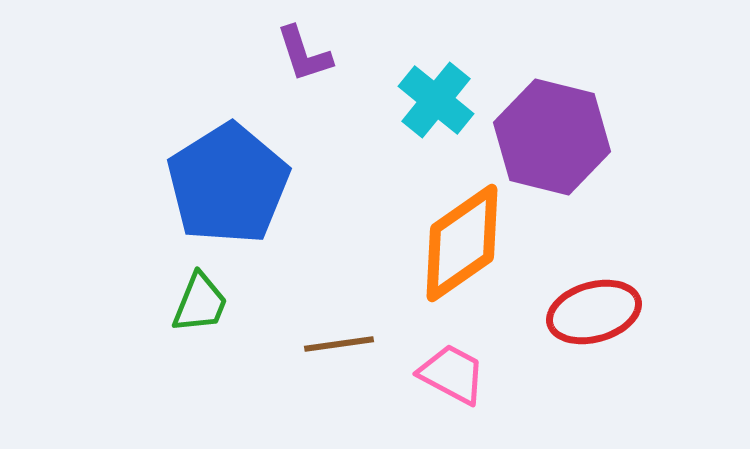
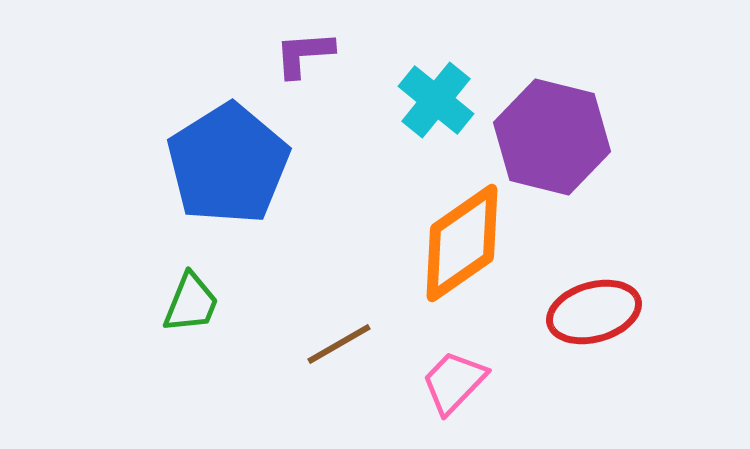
purple L-shape: rotated 104 degrees clockwise
blue pentagon: moved 20 px up
green trapezoid: moved 9 px left
brown line: rotated 22 degrees counterclockwise
pink trapezoid: moved 2 px right, 8 px down; rotated 74 degrees counterclockwise
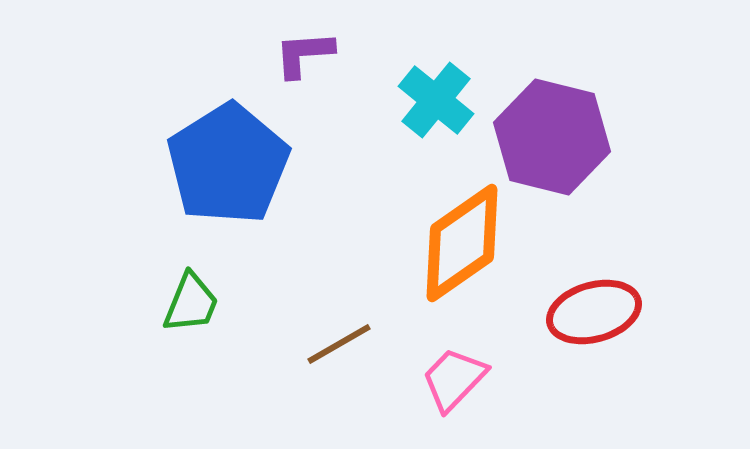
pink trapezoid: moved 3 px up
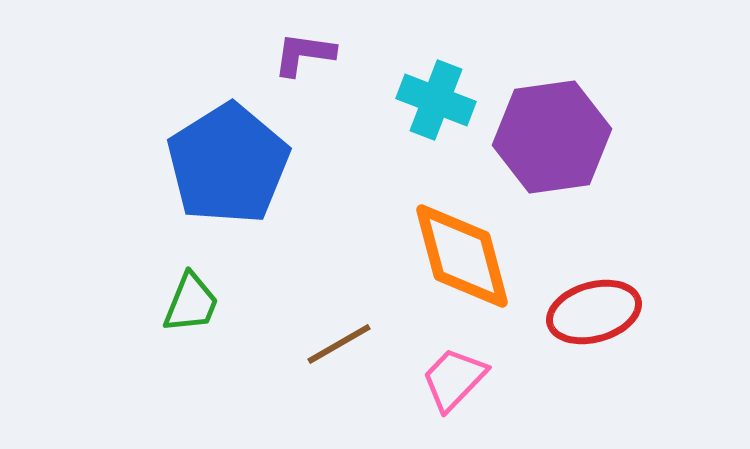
purple L-shape: rotated 12 degrees clockwise
cyan cross: rotated 18 degrees counterclockwise
purple hexagon: rotated 22 degrees counterclockwise
orange diamond: moved 13 px down; rotated 70 degrees counterclockwise
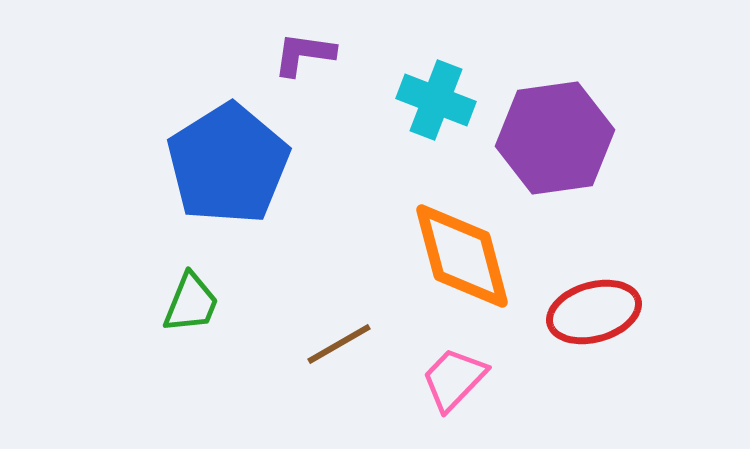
purple hexagon: moved 3 px right, 1 px down
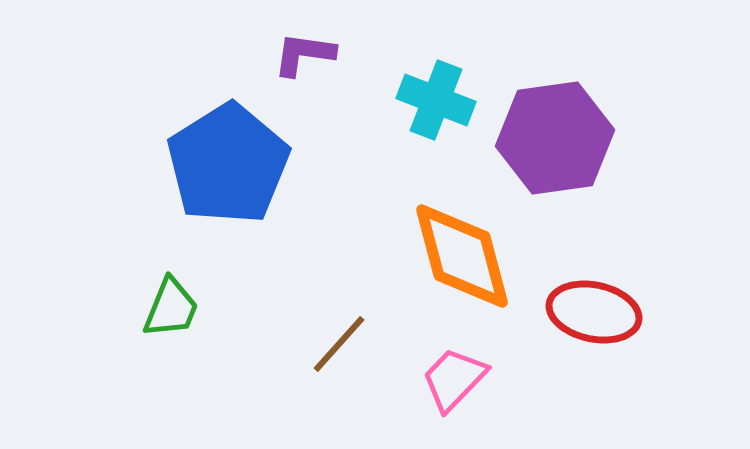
green trapezoid: moved 20 px left, 5 px down
red ellipse: rotated 28 degrees clockwise
brown line: rotated 18 degrees counterclockwise
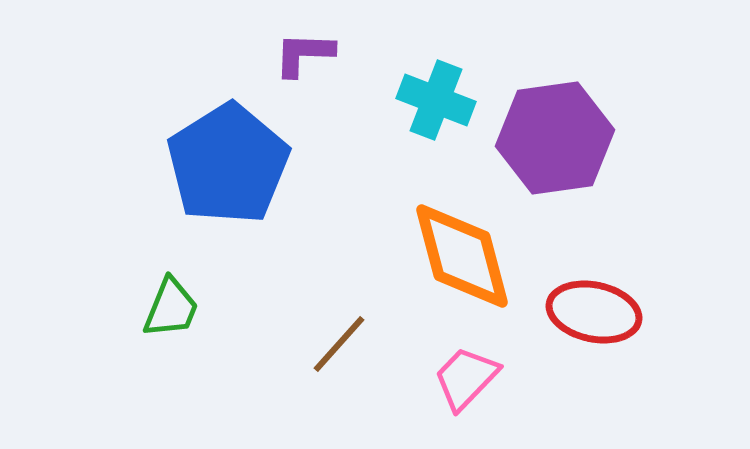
purple L-shape: rotated 6 degrees counterclockwise
pink trapezoid: moved 12 px right, 1 px up
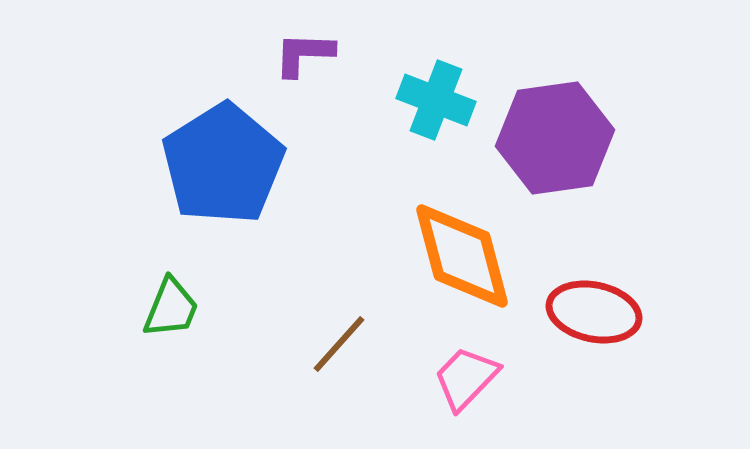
blue pentagon: moved 5 px left
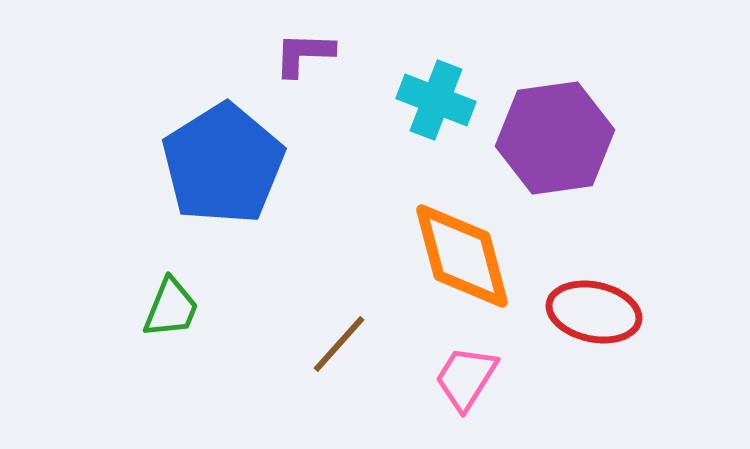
pink trapezoid: rotated 12 degrees counterclockwise
